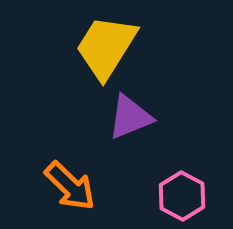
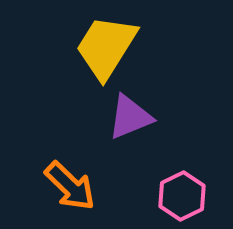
pink hexagon: rotated 6 degrees clockwise
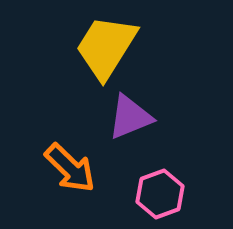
orange arrow: moved 18 px up
pink hexagon: moved 22 px left, 2 px up; rotated 6 degrees clockwise
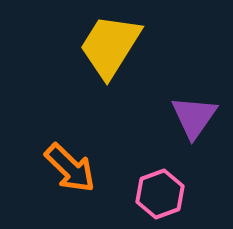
yellow trapezoid: moved 4 px right, 1 px up
purple triangle: moved 64 px right; rotated 33 degrees counterclockwise
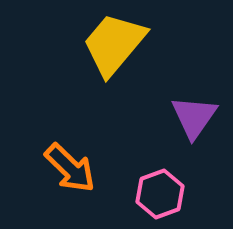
yellow trapezoid: moved 4 px right, 2 px up; rotated 8 degrees clockwise
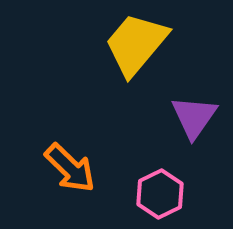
yellow trapezoid: moved 22 px right
pink hexagon: rotated 6 degrees counterclockwise
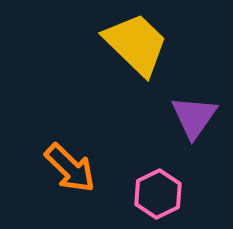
yellow trapezoid: rotated 94 degrees clockwise
pink hexagon: moved 2 px left
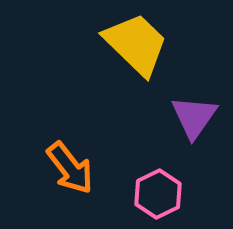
orange arrow: rotated 8 degrees clockwise
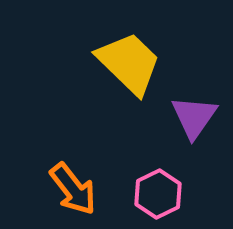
yellow trapezoid: moved 7 px left, 19 px down
orange arrow: moved 3 px right, 21 px down
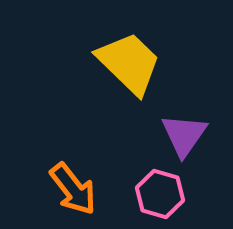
purple triangle: moved 10 px left, 18 px down
pink hexagon: moved 2 px right; rotated 18 degrees counterclockwise
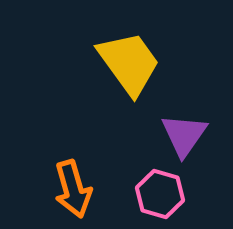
yellow trapezoid: rotated 10 degrees clockwise
orange arrow: rotated 22 degrees clockwise
